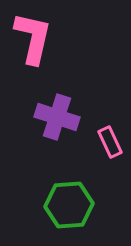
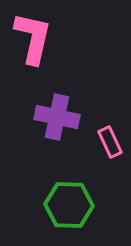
purple cross: rotated 6 degrees counterclockwise
green hexagon: rotated 6 degrees clockwise
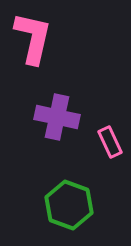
green hexagon: rotated 18 degrees clockwise
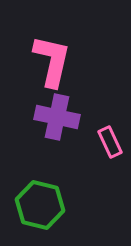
pink L-shape: moved 19 px right, 23 px down
green hexagon: moved 29 px left; rotated 6 degrees counterclockwise
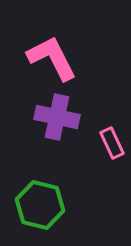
pink L-shape: moved 3 px up; rotated 40 degrees counterclockwise
pink rectangle: moved 2 px right, 1 px down
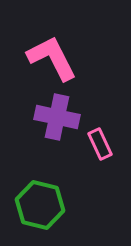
pink rectangle: moved 12 px left, 1 px down
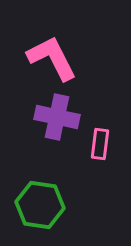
pink rectangle: rotated 32 degrees clockwise
green hexagon: rotated 6 degrees counterclockwise
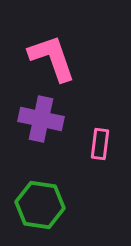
pink L-shape: rotated 8 degrees clockwise
purple cross: moved 16 px left, 2 px down
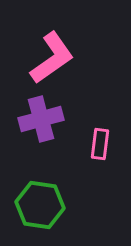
pink L-shape: rotated 74 degrees clockwise
purple cross: rotated 27 degrees counterclockwise
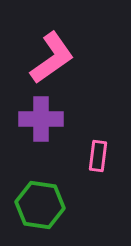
purple cross: rotated 15 degrees clockwise
pink rectangle: moved 2 px left, 12 px down
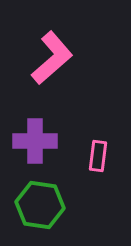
pink L-shape: rotated 6 degrees counterclockwise
purple cross: moved 6 px left, 22 px down
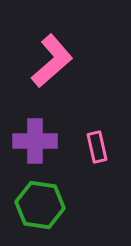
pink L-shape: moved 3 px down
pink rectangle: moved 1 px left, 9 px up; rotated 20 degrees counterclockwise
